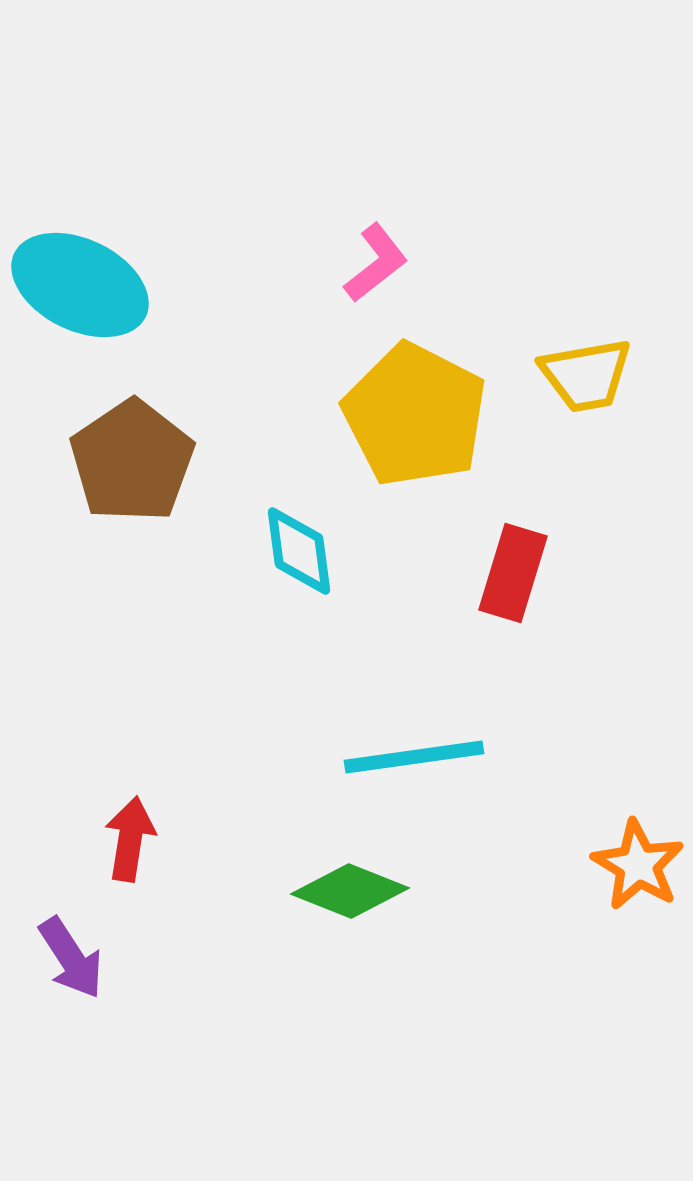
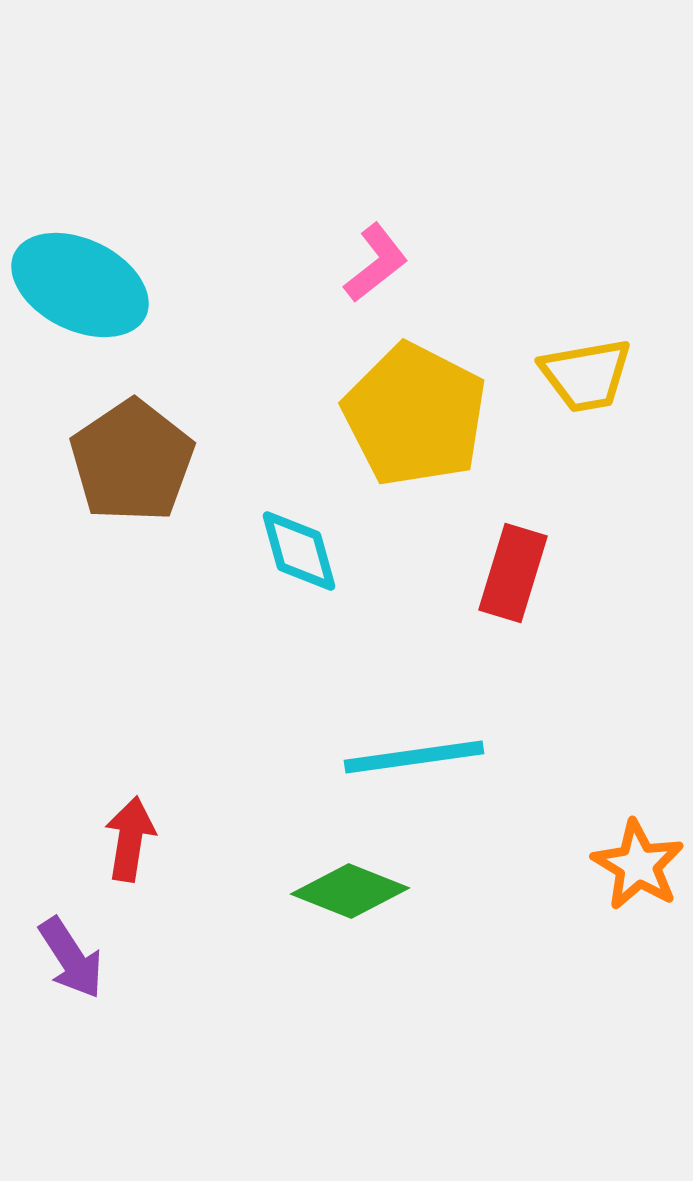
cyan diamond: rotated 8 degrees counterclockwise
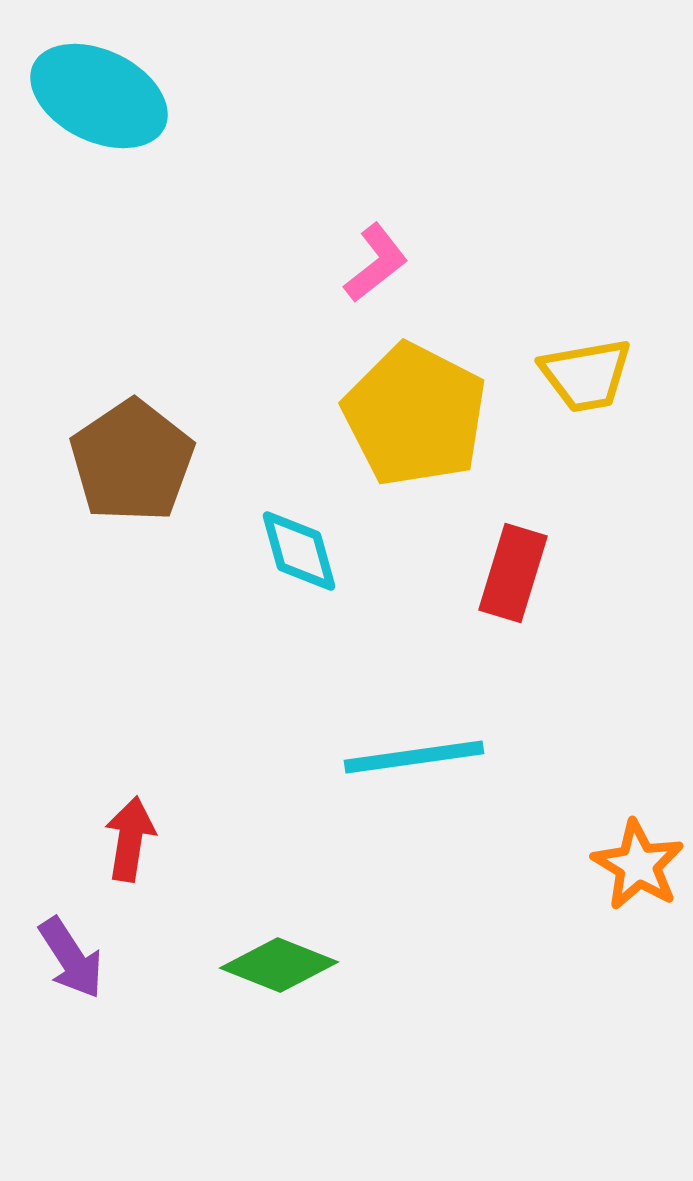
cyan ellipse: moved 19 px right, 189 px up
green diamond: moved 71 px left, 74 px down
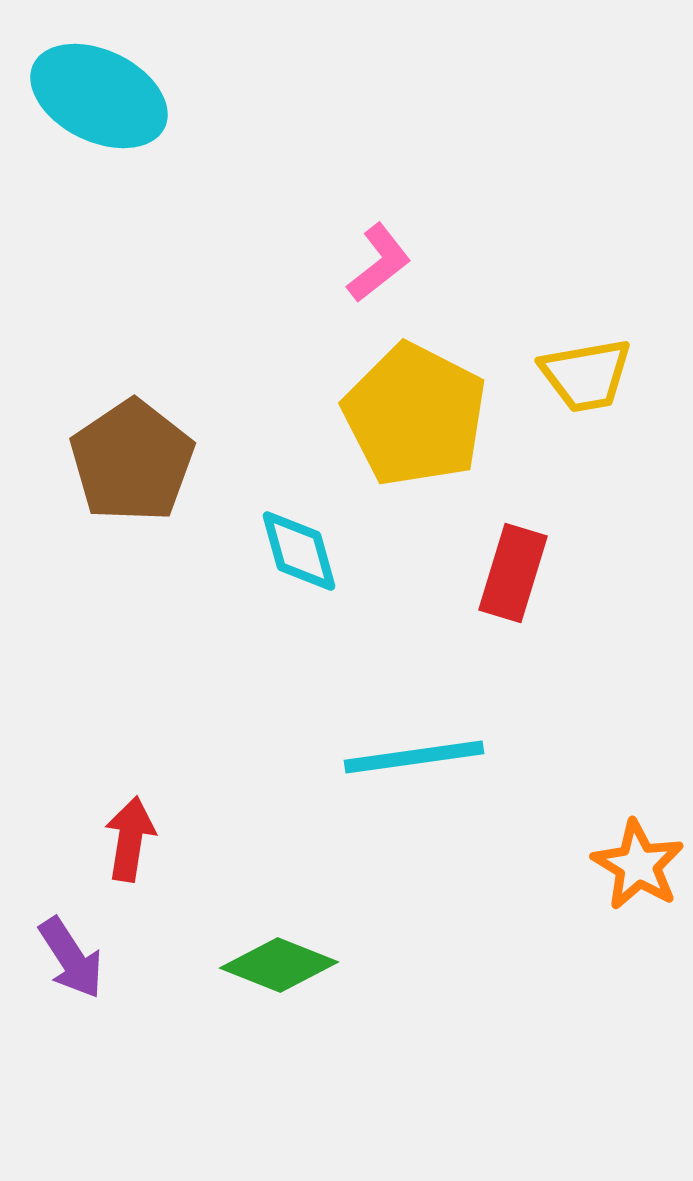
pink L-shape: moved 3 px right
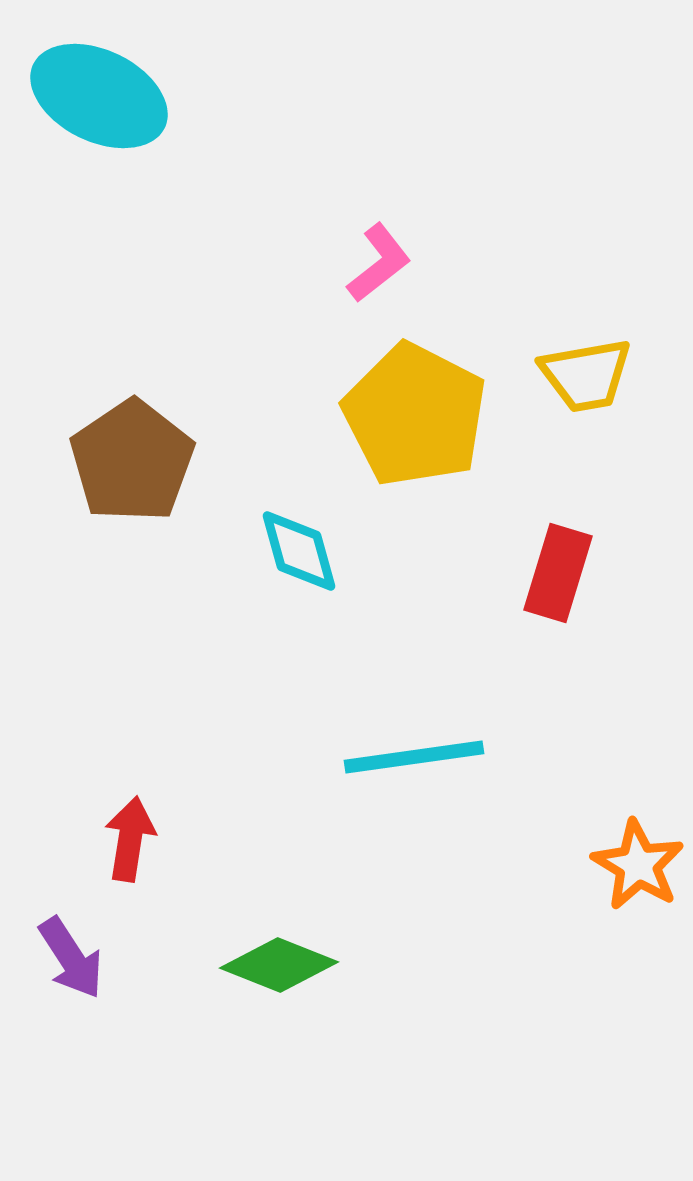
red rectangle: moved 45 px right
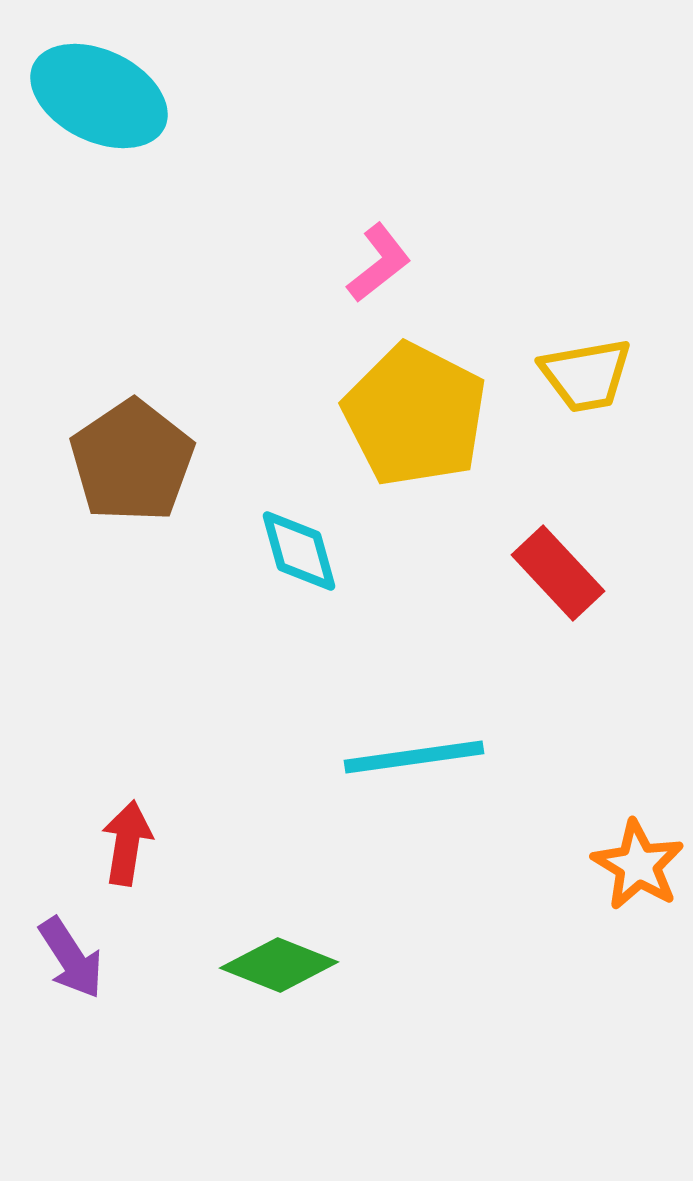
red rectangle: rotated 60 degrees counterclockwise
red arrow: moved 3 px left, 4 px down
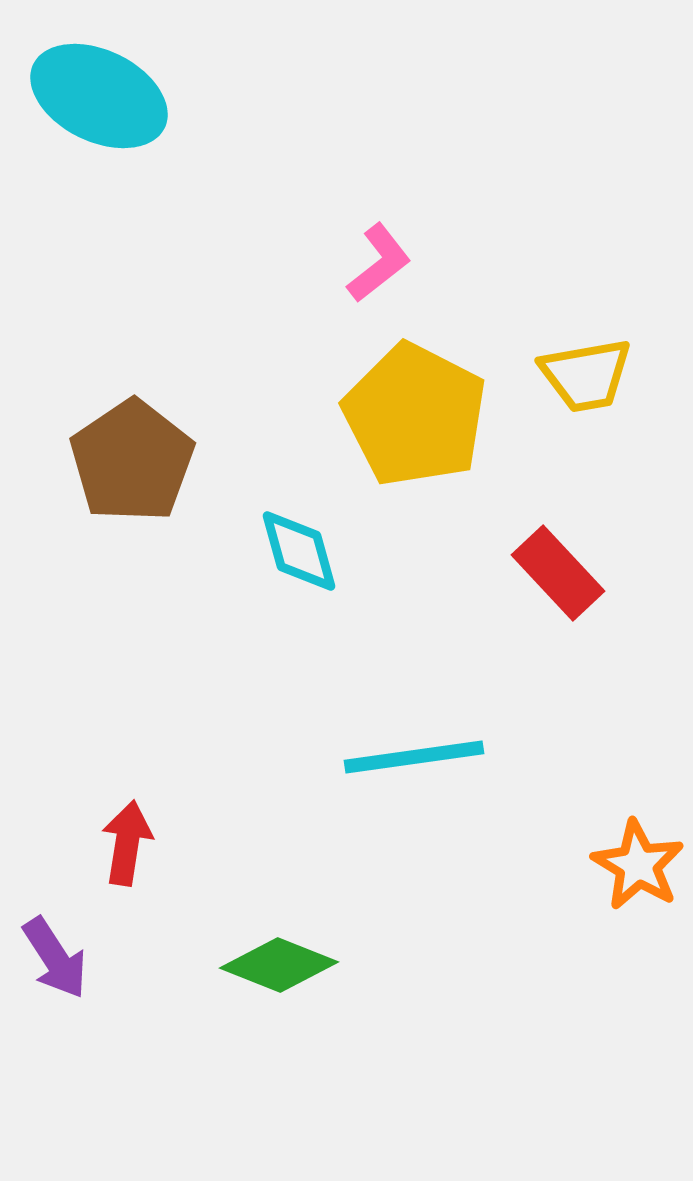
purple arrow: moved 16 px left
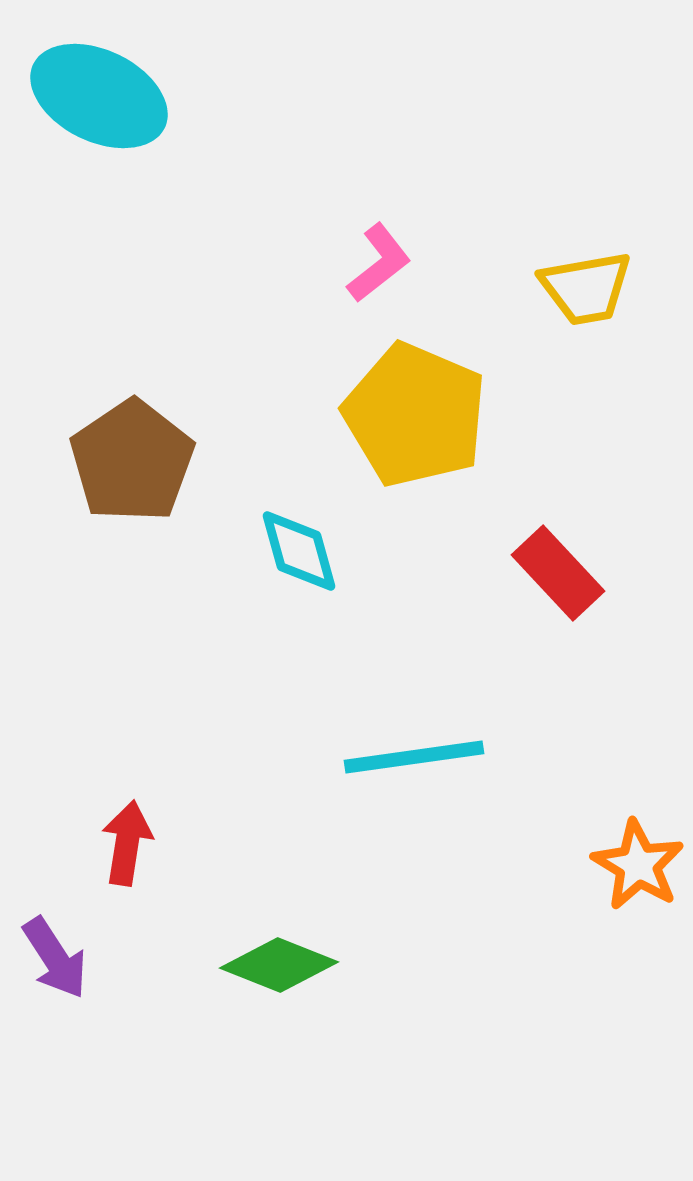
yellow trapezoid: moved 87 px up
yellow pentagon: rotated 4 degrees counterclockwise
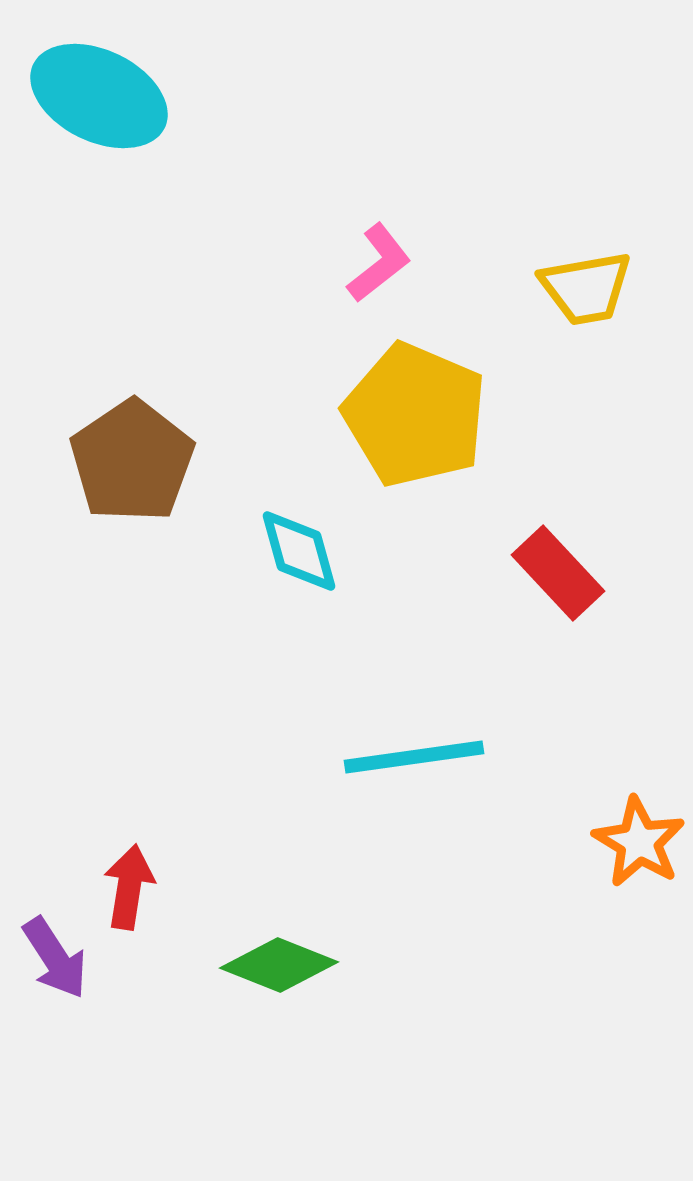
red arrow: moved 2 px right, 44 px down
orange star: moved 1 px right, 23 px up
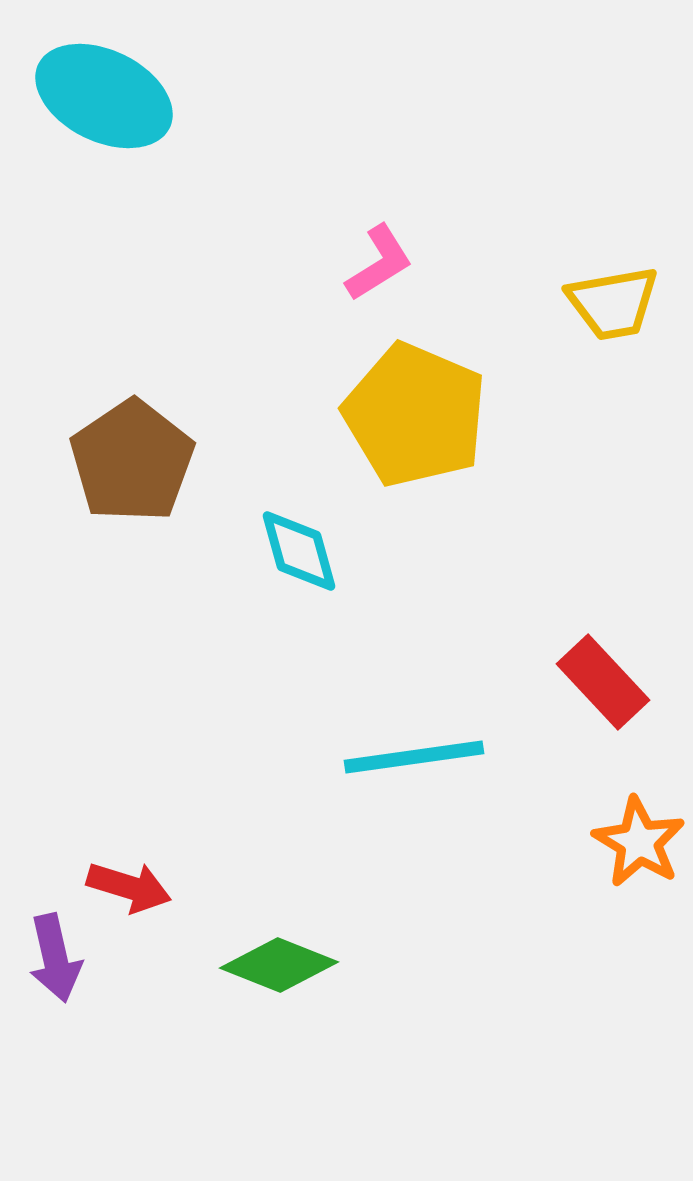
cyan ellipse: moved 5 px right
pink L-shape: rotated 6 degrees clockwise
yellow trapezoid: moved 27 px right, 15 px down
red rectangle: moved 45 px right, 109 px down
red arrow: rotated 98 degrees clockwise
purple arrow: rotated 20 degrees clockwise
